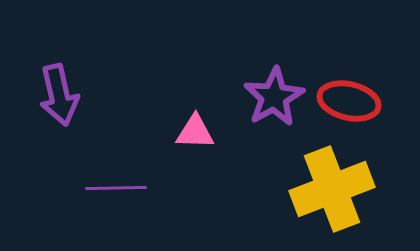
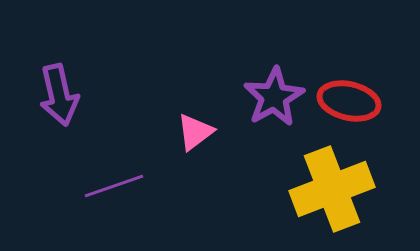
pink triangle: rotated 39 degrees counterclockwise
purple line: moved 2 px left, 2 px up; rotated 18 degrees counterclockwise
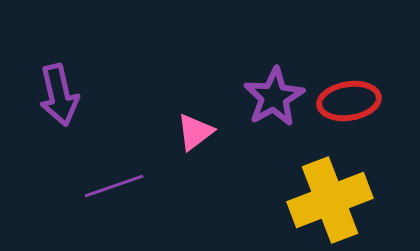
red ellipse: rotated 22 degrees counterclockwise
yellow cross: moved 2 px left, 11 px down
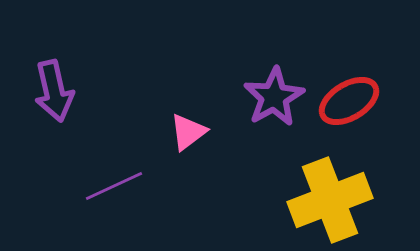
purple arrow: moved 5 px left, 4 px up
red ellipse: rotated 22 degrees counterclockwise
pink triangle: moved 7 px left
purple line: rotated 6 degrees counterclockwise
